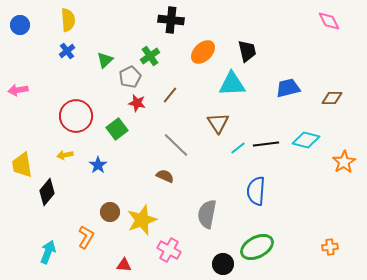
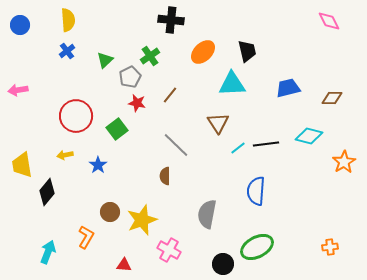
cyan diamond: moved 3 px right, 4 px up
brown semicircle: rotated 114 degrees counterclockwise
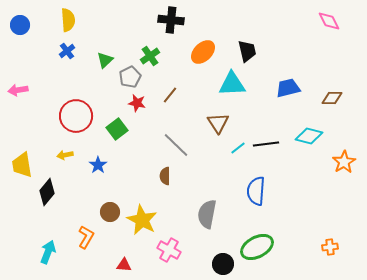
yellow star: rotated 24 degrees counterclockwise
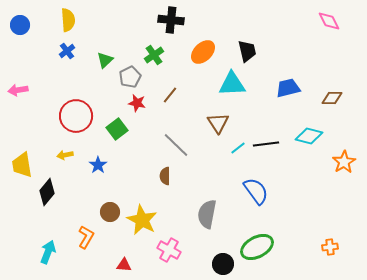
green cross: moved 4 px right, 1 px up
blue semicircle: rotated 140 degrees clockwise
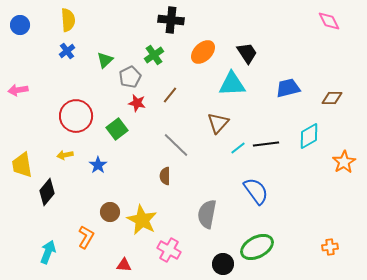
black trapezoid: moved 2 px down; rotated 20 degrees counterclockwise
brown triangle: rotated 15 degrees clockwise
cyan diamond: rotated 44 degrees counterclockwise
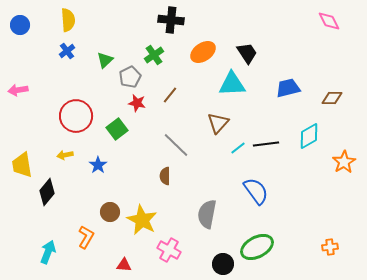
orange ellipse: rotated 10 degrees clockwise
